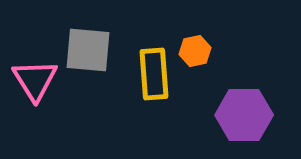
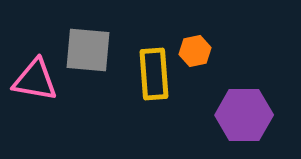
pink triangle: rotated 48 degrees counterclockwise
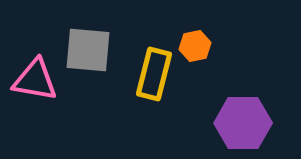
orange hexagon: moved 5 px up
yellow rectangle: rotated 18 degrees clockwise
purple hexagon: moved 1 px left, 8 px down
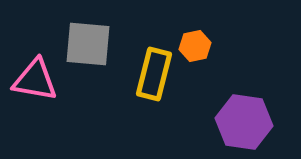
gray square: moved 6 px up
purple hexagon: moved 1 px right, 1 px up; rotated 8 degrees clockwise
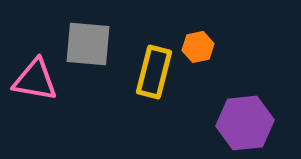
orange hexagon: moved 3 px right, 1 px down
yellow rectangle: moved 2 px up
purple hexagon: moved 1 px right, 1 px down; rotated 14 degrees counterclockwise
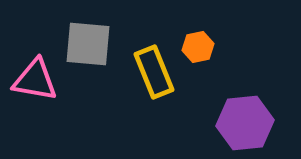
yellow rectangle: rotated 36 degrees counterclockwise
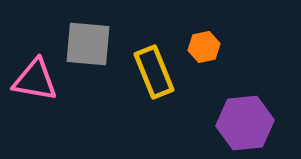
orange hexagon: moved 6 px right
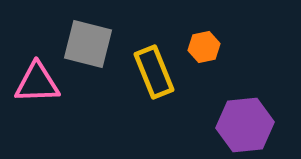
gray square: rotated 9 degrees clockwise
pink triangle: moved 2 px right, 3 px down; rotated 12 degrees counterclockwise
purple hexagon: moved 2 px down
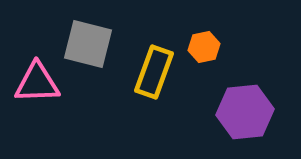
yellow rectangle: rotated 42 degrees clockwise
purple hexagon: moved 13 px up
